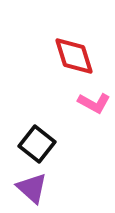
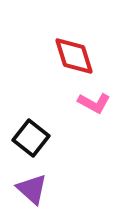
black square: moved 6 px left, 6 px up
purple triangle: moved 1 px down
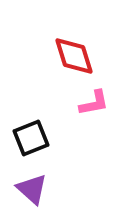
pink L-shape: rotated 40 degrees counterclockwise
black square: rotated 30 degrees clockwise
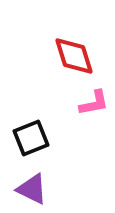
purple triangle: rotated 16 degrees counterclockwise
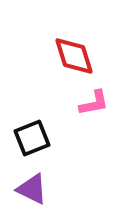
black square: moved 1 px right
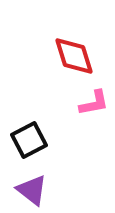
black square: moved 3 px left, 2 px down; rotated 6 degrees counterclockwise
purple triangle: moved 1 px down; rotated 12 degrees clockwise
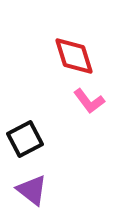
pink L-shape: moved 5 px left, 2 px up; rotated 64 degrees clockwise
black square: moved 4 px left, 1 px up
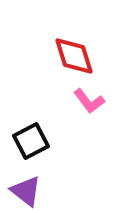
black square: moved 6 px right, 2 px down
purple triangle: moved 6 px left, 1 px down
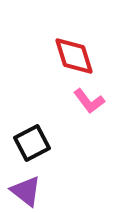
black square: moved 1 px right, 2 px down
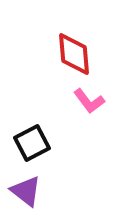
red diamond: moved 2 px up; rotated 12 degrees clockwise
